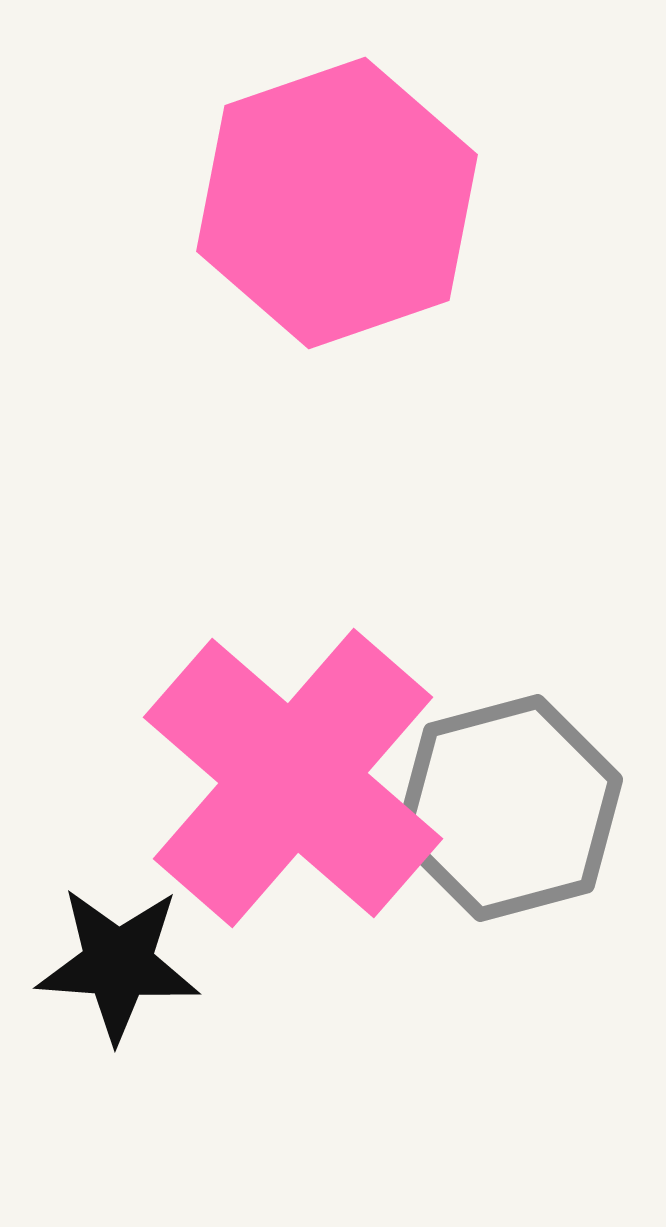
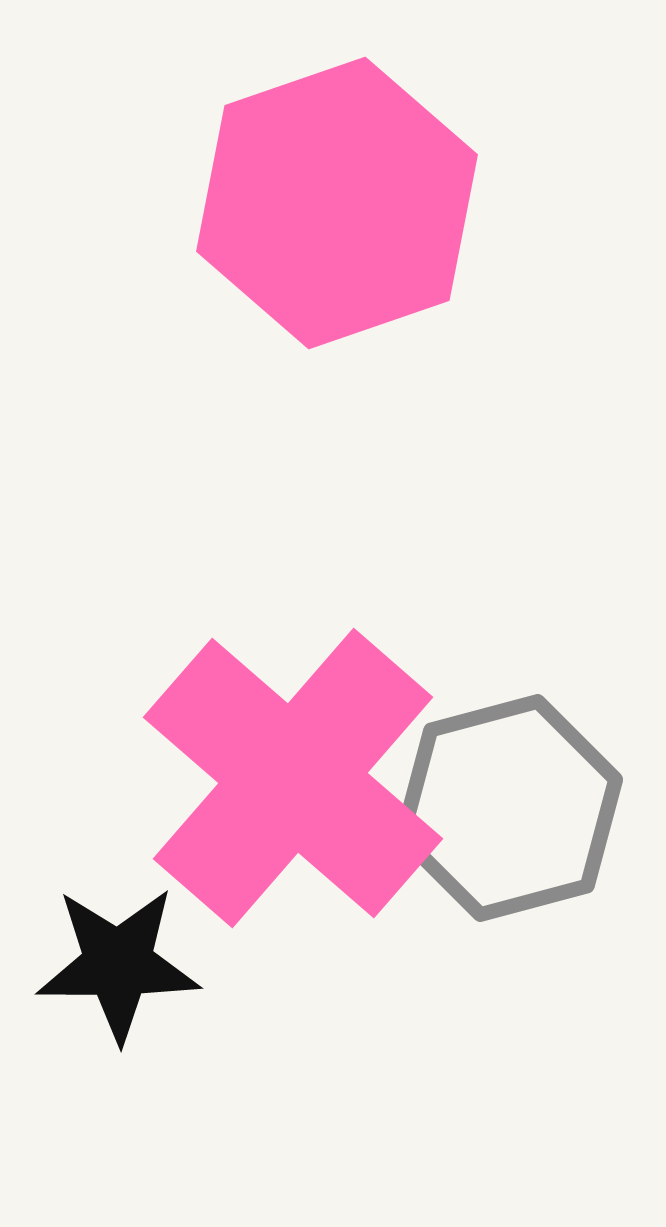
black star: rotated 4 degrees counterclockwise
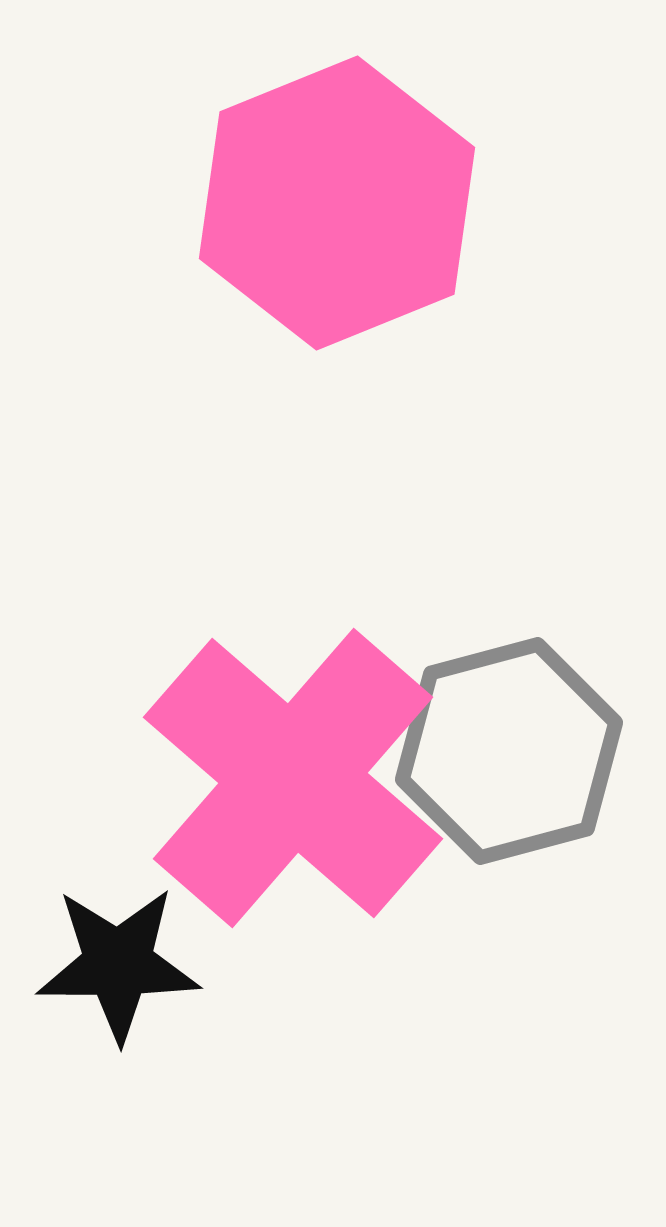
pink hexagon: rotated 3 degrees counterclockwise
gray hexagon: moved 57 px up
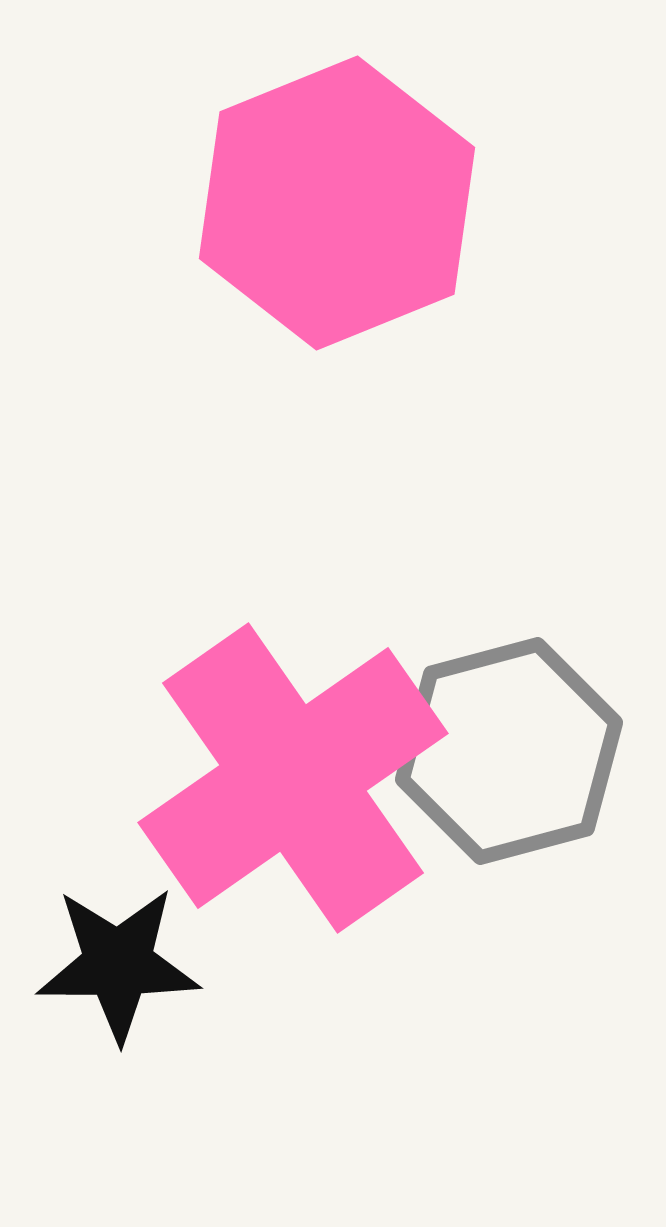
pink cross: rotated 14 degrees clockwise
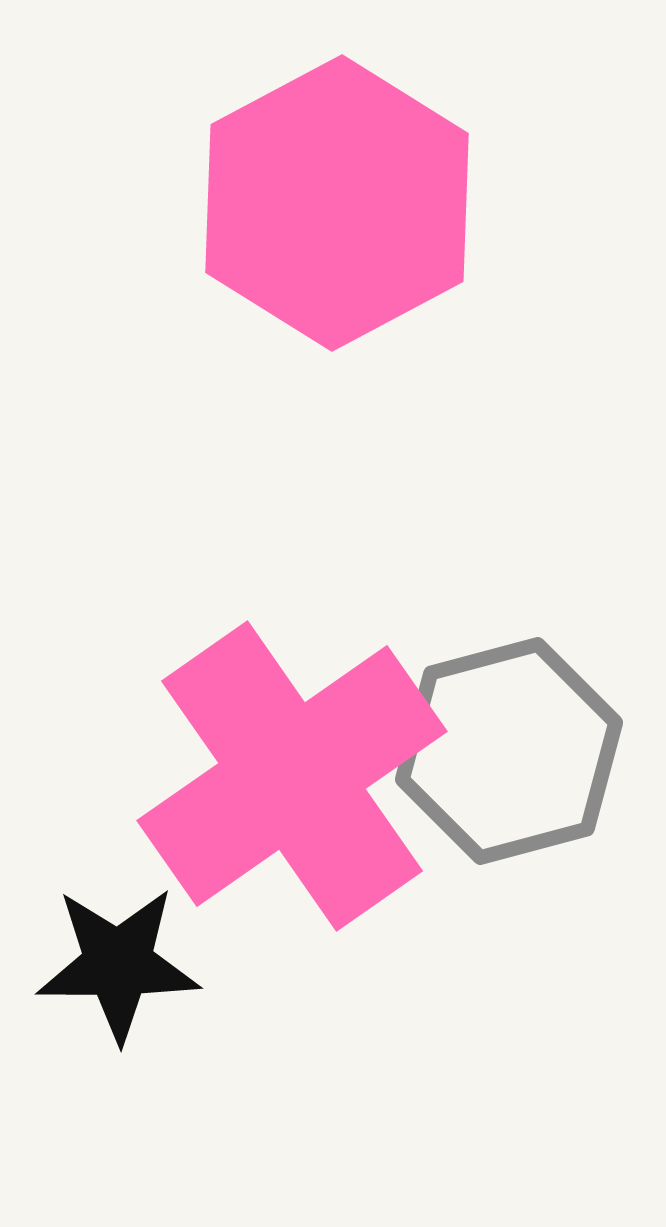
pink hexagon: rotated 6 degrees counterclockwise
pink cross: moved 1 px left, 2 px up
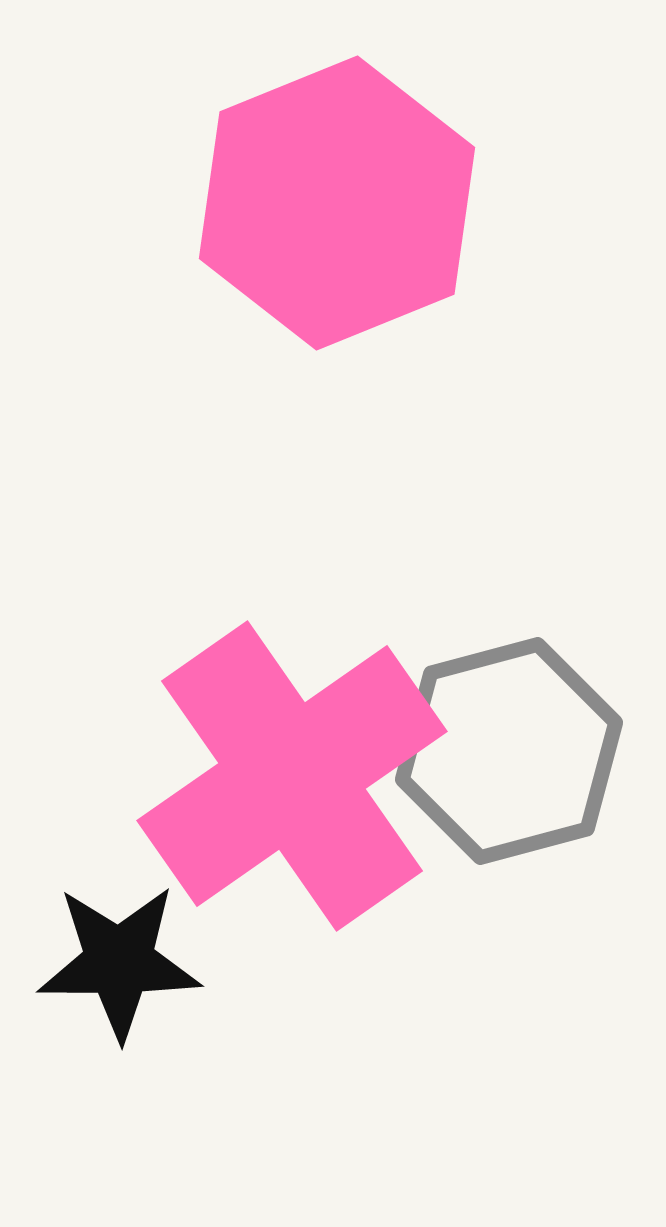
pink hexagon: rotated 6 degrees clockwise
black star: moved 1 px right, 2 px up
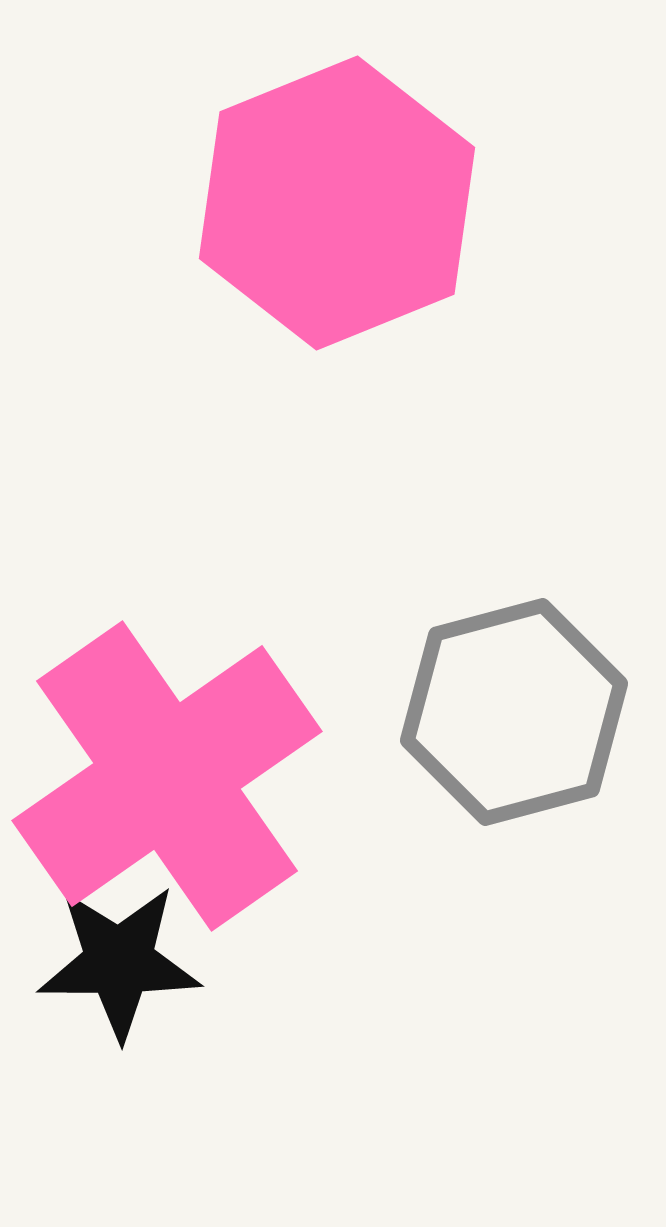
gray hexagon: moved 5 px right, 39 px up
pink cross: moved 125 px left
